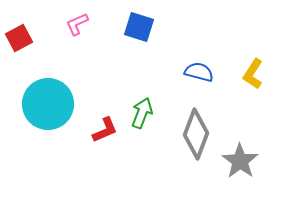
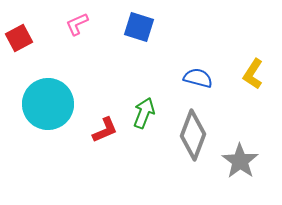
blue semicircle: moved 1 px left, 6 px down
green arrow: moved 2 px right
gray diamond: moved 3 px left, 1 px down
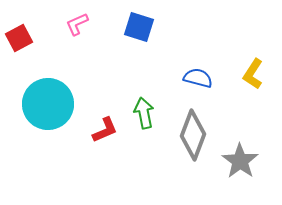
green arrow: rotated 32 degrees counterclockwise
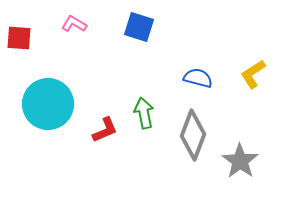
pink L-shape: moved 3 px left; rotated 55 degrees clockwise
red square: rotated 32 degrees clockwise
yellow L-shape: rotated 24 degrees clockwise
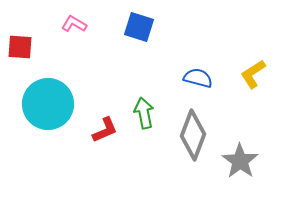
red square: moved 1 px right, 9 px down
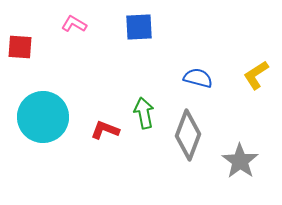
blue square: rotated 20 degrees counterclockwise
yellow L-shape: moved 3 px right, 1 px down
cyan circle: moved 5 px left, 13 px down
red L-shape: rotated 136 degrees counterclockwise
gray diamond: moved 5 px left
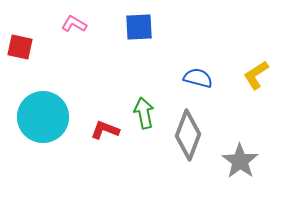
red square: rotated 8 degrees clockwise
